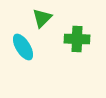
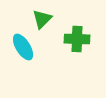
green triangle: moved 1 px down
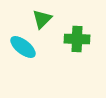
cyan ellipse: rotated 20 degrees counterclockwise
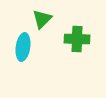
cyan ellipse: rotated 60 degrees clockwise
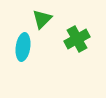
green cross: rotated 30 degrees counterclockwise
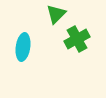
green triangle: moved 14 px right, 5 px up
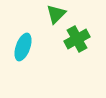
cyan ellipse: rotated 12 degrees clockwise
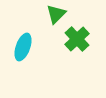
green cross: rotated 15 degrees counterclockwise
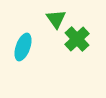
green triangle: moved 5 px down; rotated 20 degrees counterclockwise
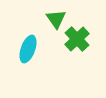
cyan ellipse: moved 5 px right, 2 px down
